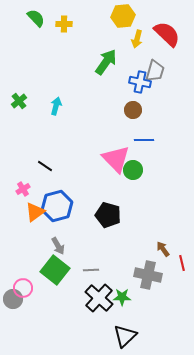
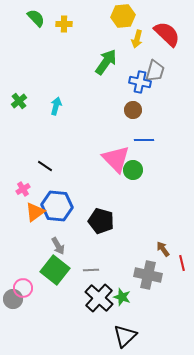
blue hexagon: rotated 20 degrees clockwise
black pentagon: moved 7 px left, 6 px down
green star: rotated 18 degrees clockwise
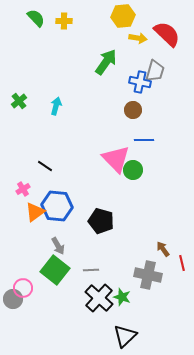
yellow cross: moved 3 px up
yellow arrow: moved 1 px right, 1 px up; rotated 96 degrees counterclockwise
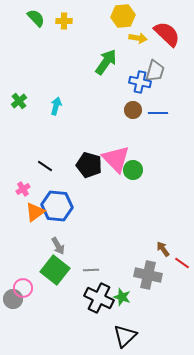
blue line: moved 14 px right, 27 px up
black pentagon: moved 12 px left, 56 px up
red line: rotated 42 degrees counterclockwise
black cross: rotated 16 degrees counterclockwise
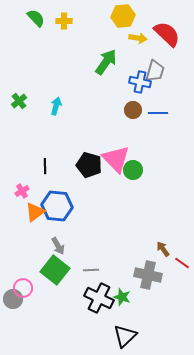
black line: rotated 56 degrees clockwise
pink cross: moved 1 px left, 2 px down
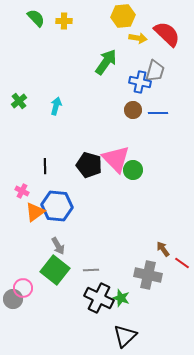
pink cross: rotated 32 degrees counterclockwise
green star: moved 1 px left, 1 px down
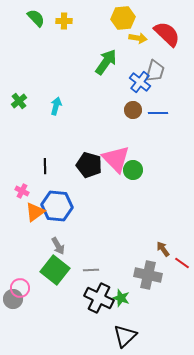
yellow hexagon: moved 2 px down
blue cross: rotated 25 degrees clockwise
pink circle: moved 3 px left
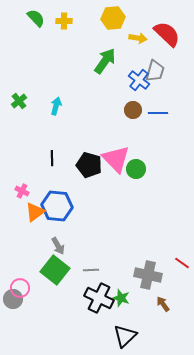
yellow hexagon: moved 10 px left
green arrow: moved 1 px left, 1 px up
blue cross: moved 1 px left, 2 px up
black line: moved 7 px right, 8 px up
green circle: moved 3 px right, 1 px up
brown arrow: moved 55 px down
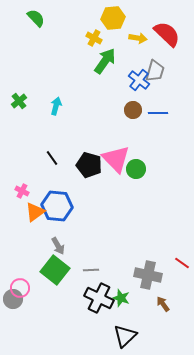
yellow cross: moved 30 px right, 17 px down; rotated 28 degrees clockwise
black line: rotated 35 degrees counterclockwise
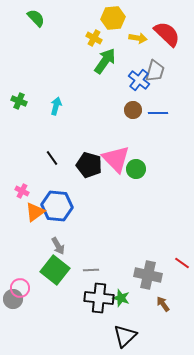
green cross: rotated 28 degrees counterclockwise
black cross: rotated 20 degrees counterclockwise
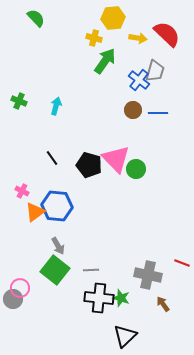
yellow cross: rotated 14 degrees counterclockwise
red line: rotated 14 degrees counterclockwise
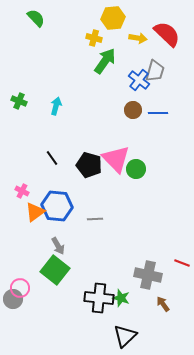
gray line: moved 4 px right, 51 px up
